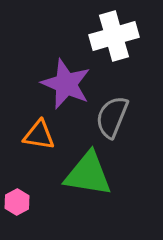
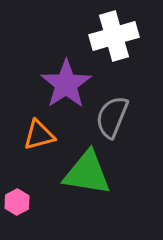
purple star: rotated 15 degrees clockwise
orange triangle: rotated 24 degrees counterclockwise
green triangle: moved 1 px left, 1 px up
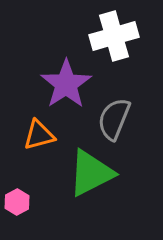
gray semicircle: moved 2 px right, 2 px down
green triangle: moved 4 px right; rotated 36 degrees counterclockwise
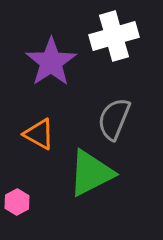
purple star: moved 15 px left, 22 px up
orange triangle: moved 1 px up; rotated 44 degrees clockwise
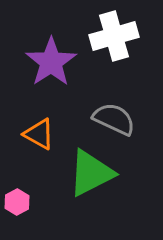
gray semicircle: rotated 93 degrees clockwise
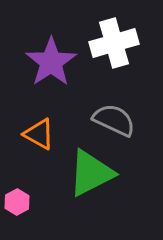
white cross: moved 7 px down
gray semicircle: moved 1 px down
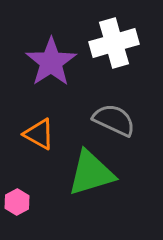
green triangle: rotated 10 degrees clockwise
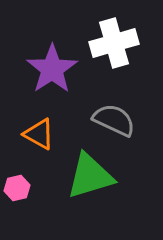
purple star: moved 1 px right, 7 px down
green triangle: moved 1 px left, 3 px down
pink hexagon: moved 14 px up; rotated 15 degrees clockwise
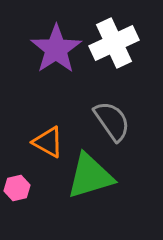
white cross: rotated 9 degrees counterclockwise
purple star: moved 4 px right, 20 px up
gray semicircle: moved 2 px left, 1 px down; rotated 30 degrees clockwise
orange triangle: moved 9 px right, 8 px down
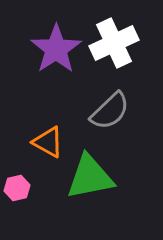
gray semicircle: moved 2 px left, 10 px up; rotated 81 degrees clockwise
green triangle: moved 1 px down; rotated 6 degrees clockwise
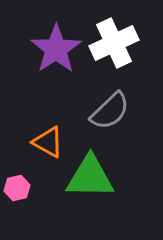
green triangle: rotated 12 degrees clockwise
